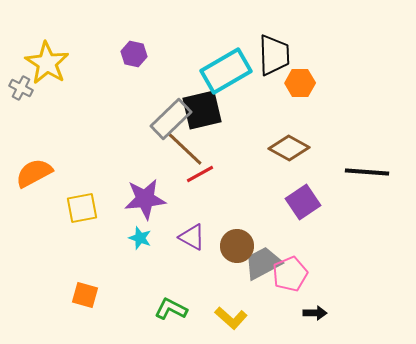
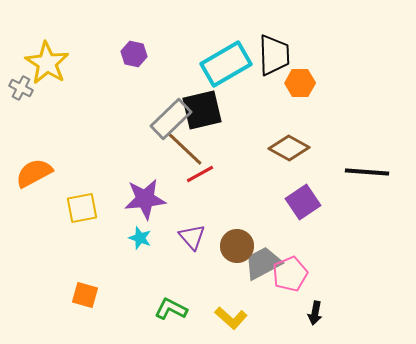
cyan rectangle: moved 7 px up
purple triangle: rotated 20 degrees clockwise
black arrow: rotated 100 degrees clockwise
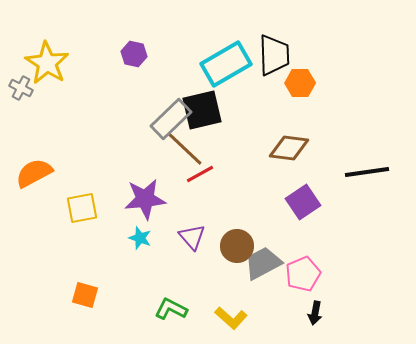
brown diamond: rotated 21 degrees counterclockwise
black line: rotated 12 degrees counterclockwise
pink pentagon: moved 13 px right
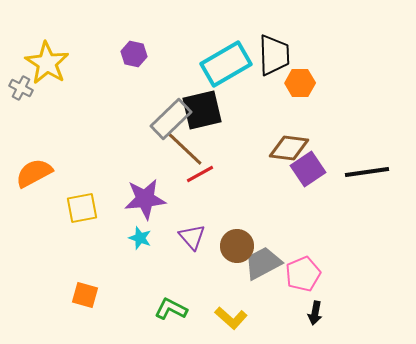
purple square: moved 5 px right, 33 px up
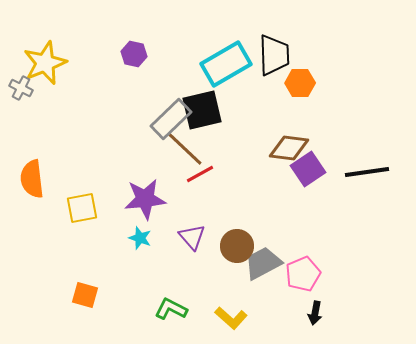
yellow star: moved 2 px left; rotated 18 degrees clockwise
orange semicircle: moved 2 px left, 6 px down; rotated 69 degrees counterclockwise
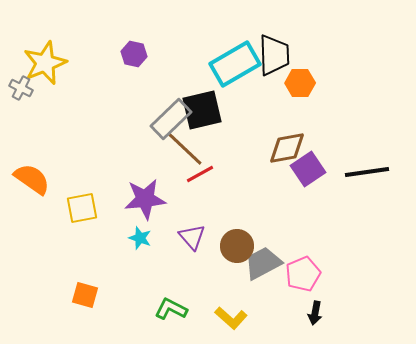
cyan rectangle: moved 9 px right
brown diamond: moved 2 px left; rotated 18 degrees counterclockwise
orange semicircle: rotated 132 degrees clockwise
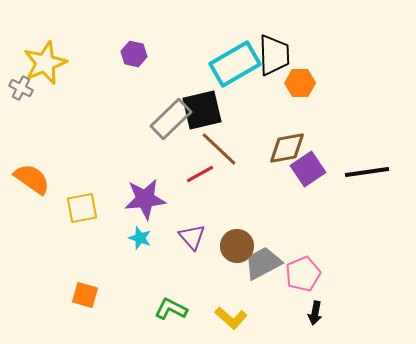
brown line: moved 34 px right
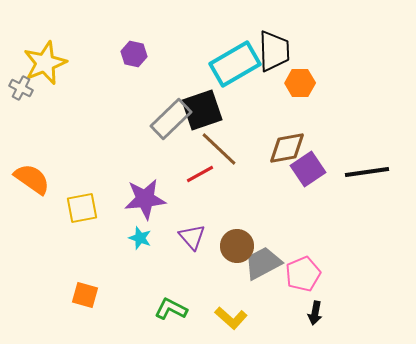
black trapezoid: moved 4 px up
black square: rotated 6 degrees counterclockwise
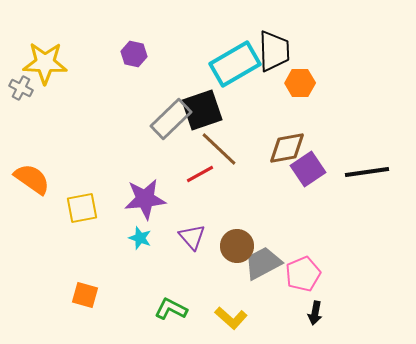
yellow star: rotated 24 degrees clockwise
